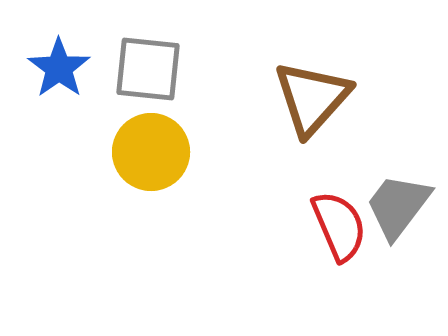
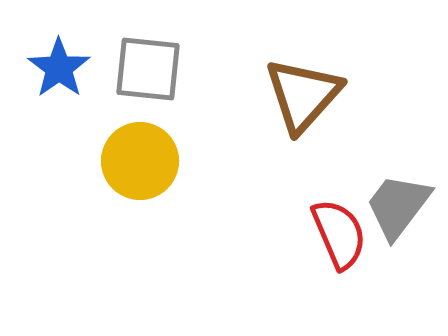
brown triangle: moved 9 px left, 3 px up
yellow circle: moved 11 px left, 9 px down
red semicircle: moved 8 px down
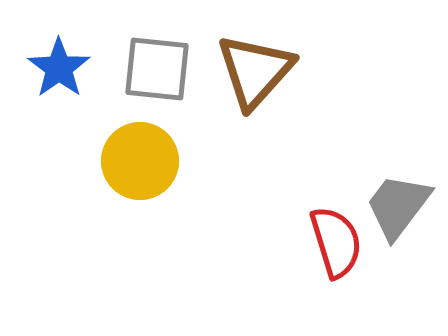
gray square: moved 9 px right
brown triangle: moved 48 px left, 24 px up
red semicircle: moved 3 px left, 8 px down; rotated 6 degrees clockwise
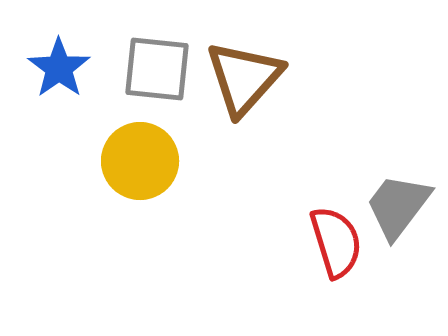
brown triangle: moved 11 px left, 7 px down
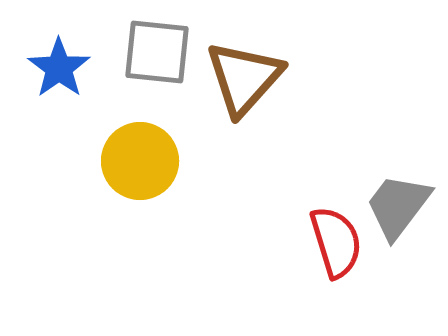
gray square: moved 17 px up
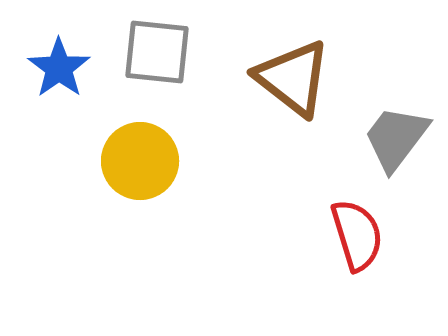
brown triangle: moved 49 px right; rotated 34 degrees counterclockwise
gray trapezoid: moved 2 px left, 68 px up
red semicircle: moved 21 px right, 7 px up
